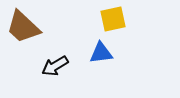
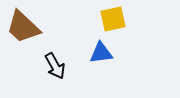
black arrow: rotated 88 degrees counterclockwise
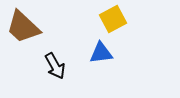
yellow square: rotated 16 degrees counterclockwise
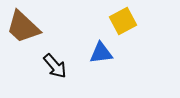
yellow square: moved 10 px right, 2 px down
black arrow: rotated 12 degrees counterclockwise
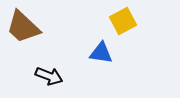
blue triangle: rotated 15 degrees clockwise
black arrow: moved 6 px left, 10 px down; rotated 28 degrees counterclockwise
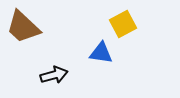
yellow square: moved 3 px down
black arrow: moved 5 px right, 1 px up; rotated 36 degrees counterclockwise
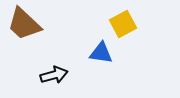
brown trapezoid: moved 1 px right, 3 px up
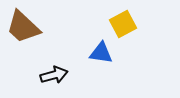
brown trapezoid: moved 1 px left, 3 px down
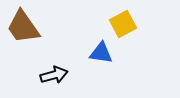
brown trapezoid: rotated 12 degrees clockwise
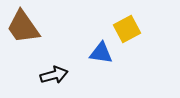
yellow square: moved 4 px right, 5 px down
